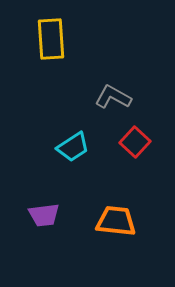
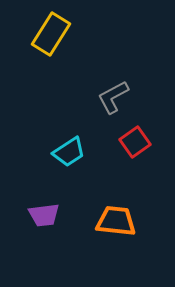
yellow rectangle: moved 5 px up; rotated 36 degrees clockwise
gray L-shape: rotated 57 degrees counterclockwise
red square: rotated 12 degrees clockwise
cyan trapezoid: moved 4 px left, 5 px down
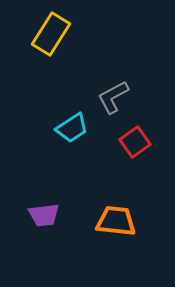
cyan trapezoid: moved 3 px right, 24 px up
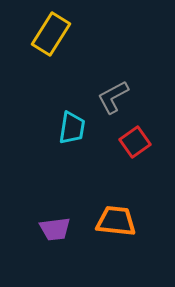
cyan trapezoid: rotated 48 degrees counterclockwise
purple trapezoid: moved 11 px right, 14 px down
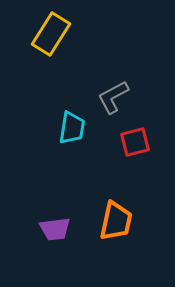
red square: rotated 20 degrees clockwise
orange trapezoid: rotated 96 degrees clockwise
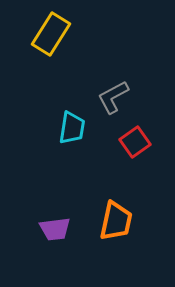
red square: rotated 20 degrees counterclockwise
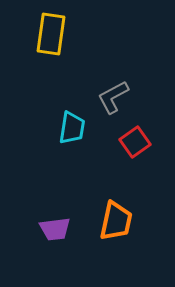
yellow rectangle: rotated 24 degrees counterclockwise
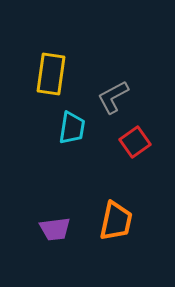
yellow rectangle: moved 40 px down
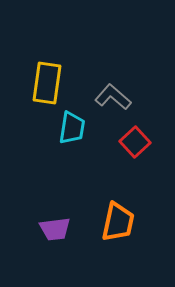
yellow rectangle: moved 4 px left, 9 px down
gray L-shape: rotated 69 degrees clockwise
red square: rotated 8 degrees counterclockwise
orange trapezoid: moved 2 px right, 1 px down
